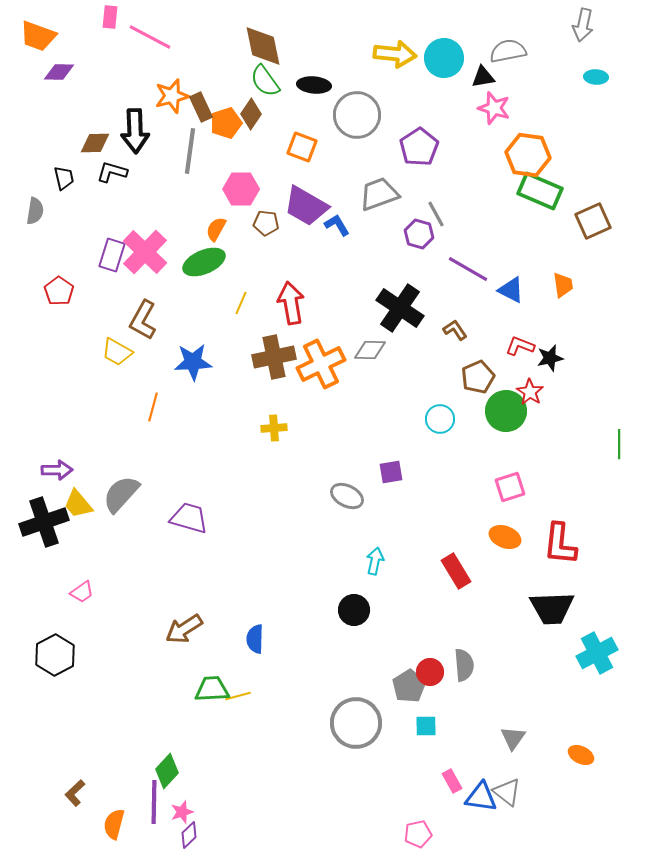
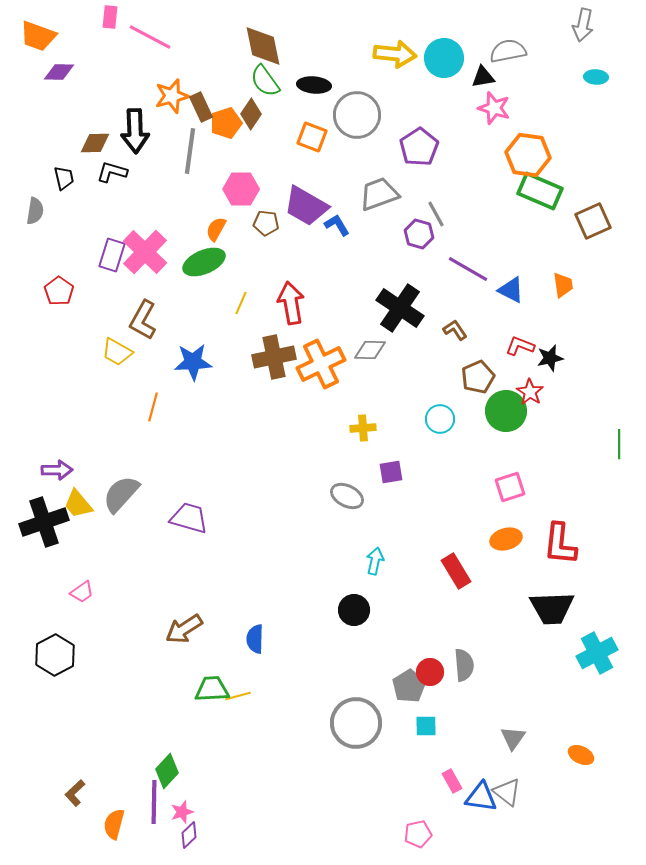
orange square at (302, 147): moved 10 px right, 10 px up
yellow cross at (274, 428): moved 89 px right
orange ellipse at (505, 537): moved 1 px right, 2 px down; rotated 36 degrees counterclockwise
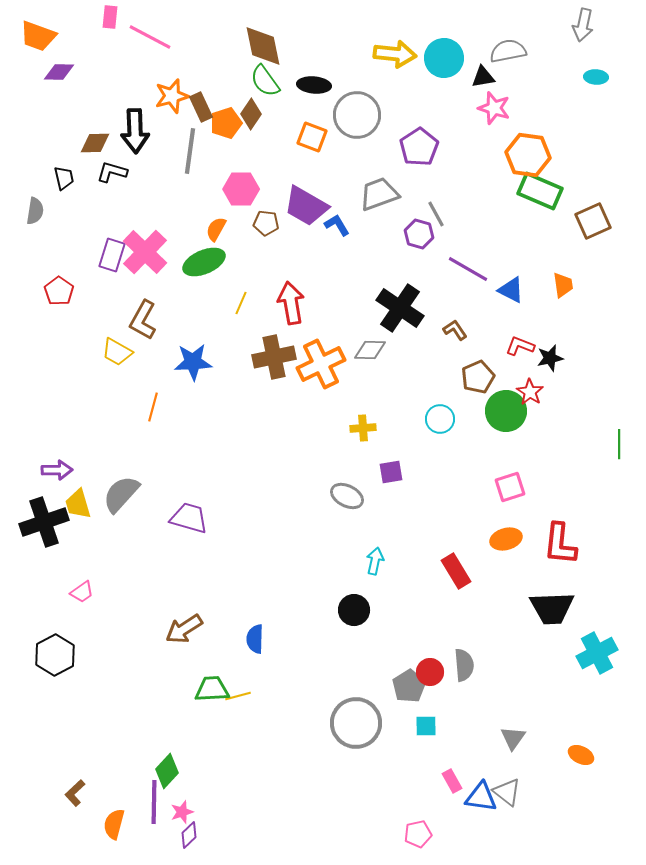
yellow trapezoid at (78, 504): rotated 24 degrees clockwise
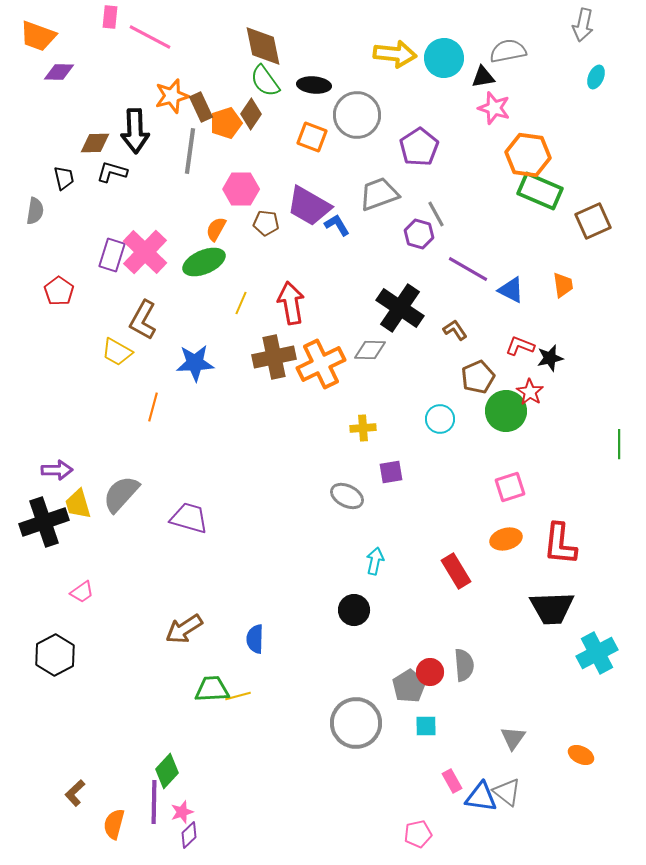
cyan ellipse at (596, 77): rotated 70 degrees counterclockwise
purple trapezoid at (306, 206): moved 3 px right
blue star at (193, 362): moved 2 px right, 1 px down
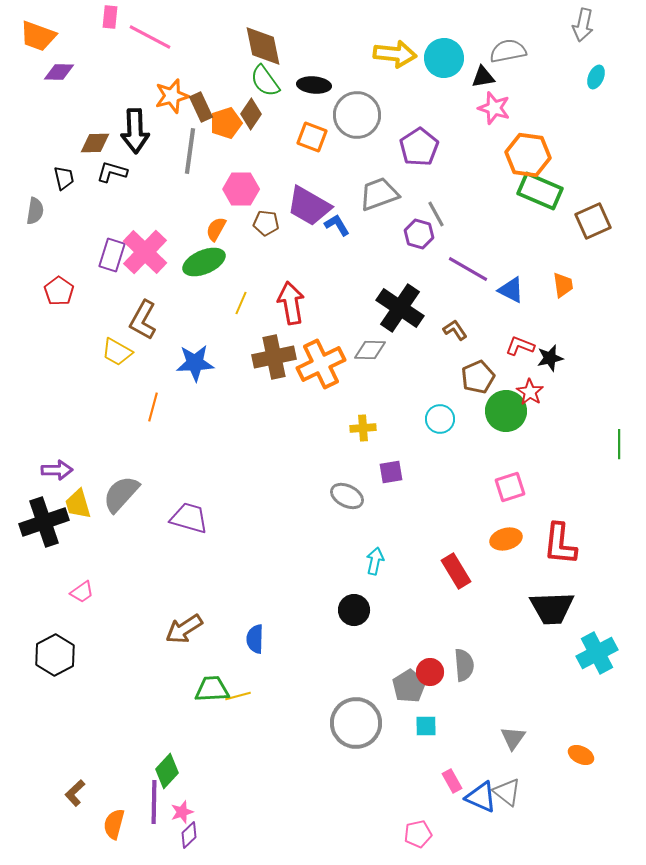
blue triangle at (481, 797): rotated 16 degrees clockwise
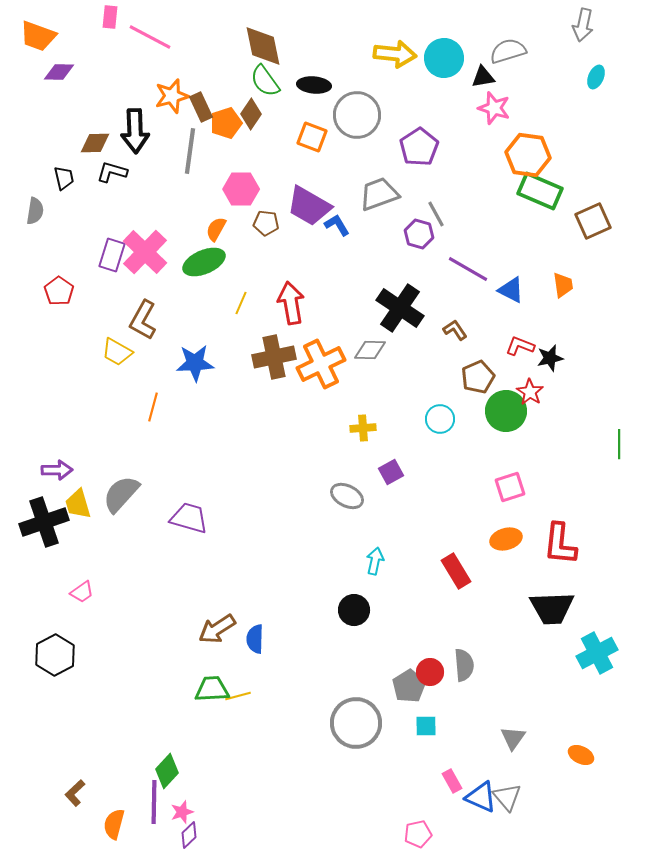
gray semicircle at (508, 51): rotated 6 degrees counterclockwise
purple square at (391, 472): rotated 20 degrees counterclockwise
brown arrow at (184, 629): moved 33 px right
gray triangle at (507, 792): moved 5 px down; rotated 12 degrees clockwise
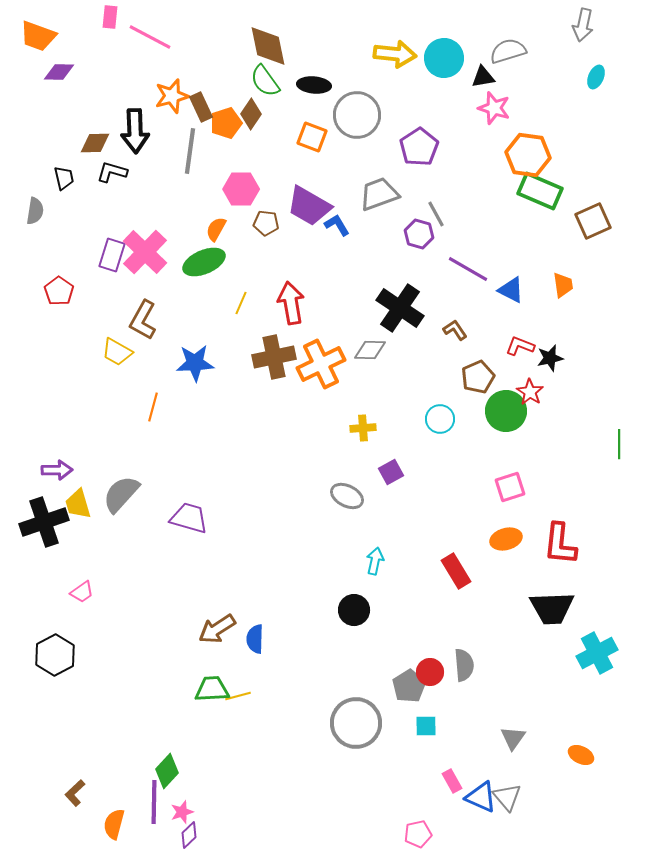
brown diamond at (263, 46): moved 5 px right
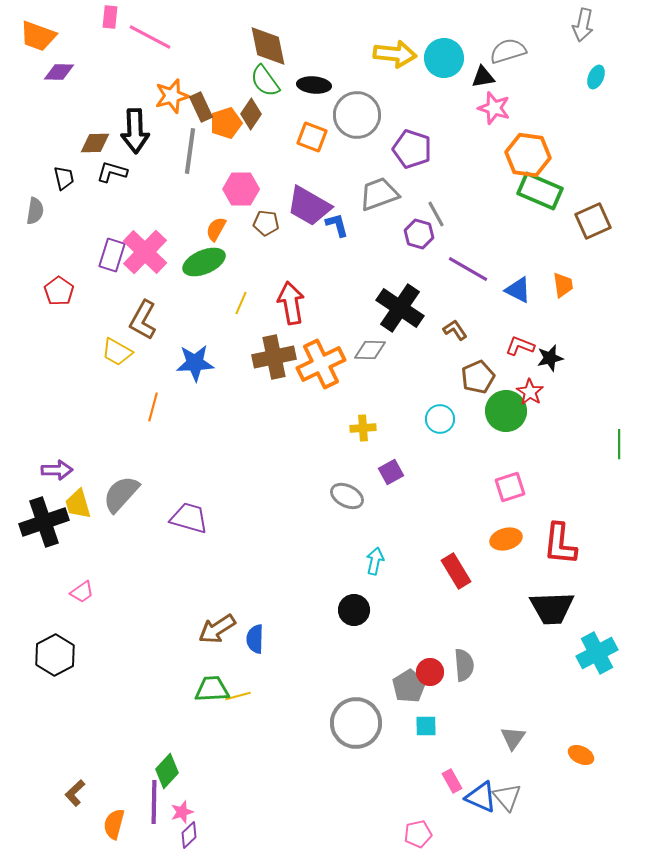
purple pentagon at (419, 147): moved 7 px left, 2 px down; rotated 21 degrees counterclockwise
blue L-shape at (337, 225): rotated 16 degrees clockwise
blue triangle at (511, 290): moved 7 px right
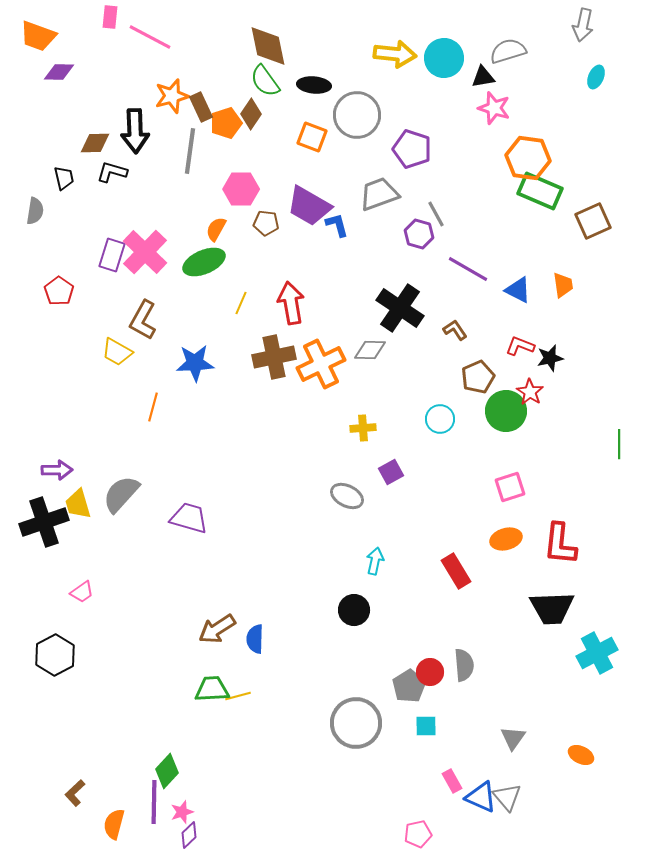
orange hexagon at (528, 155): moved 3 px down
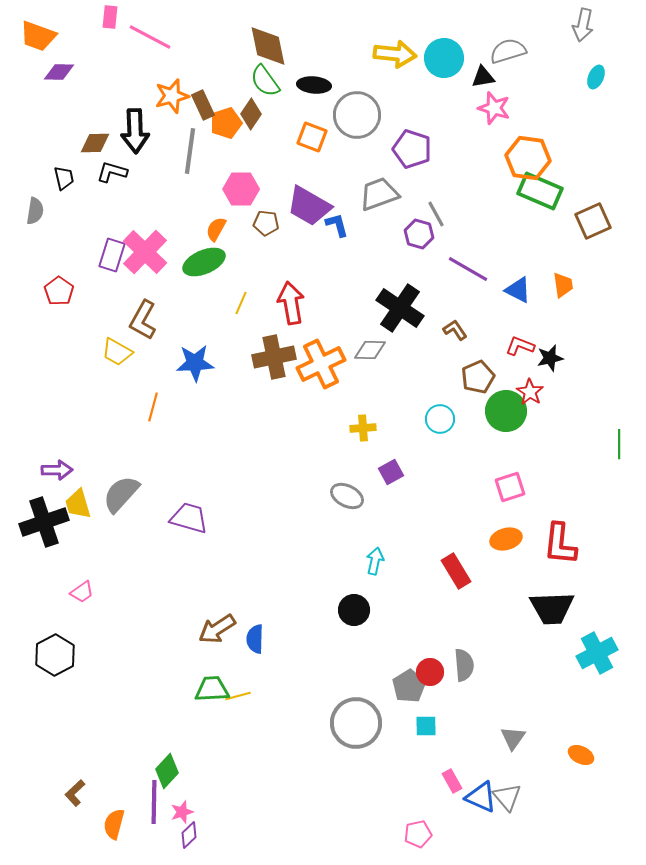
brown rectangle at (201, 107): moved 2 px right, 2 px up
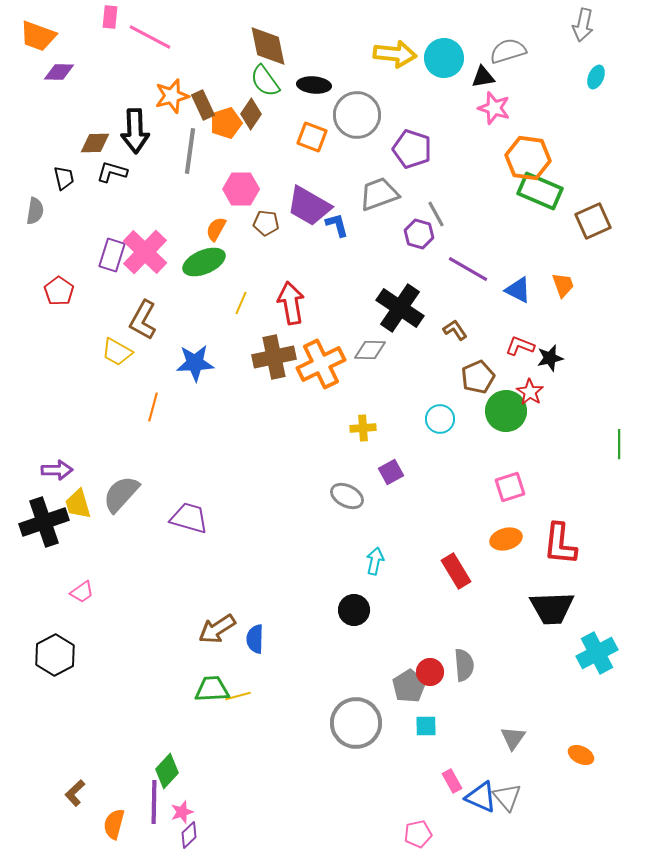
orange trapezoid at (563, 285): rotated 12 degrees counterclockwise
